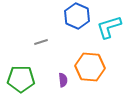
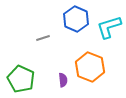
blue hexagon: moved 1 px left, 3 px down
gray line: moved 2 px right, 4 px up
orange hexagon: rotated 16 degrees clockwise
green pentagon: rotated 24 degrees clockwise
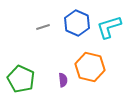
blue hexagon: moved 1 px right, 4 px down
gray line: moved 11 px up
orange hexagon: rotated 8 degrees counterclockwise
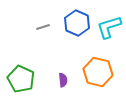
orange hexagon: moved 8 px right, 5 px down
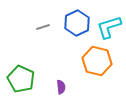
blue hexagon: rotated 10 degrees clockwise
orange hexagon: moved 1 px left, 11 px up
purple semicircle: moved 2 px left, 7 px down
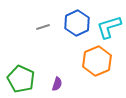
orange hexagon: rotated 24 degrees clockwise
purple semicircle: moved 4 px left, 3 px up; rotated 24 degrees clockwise
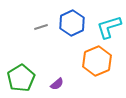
blue hexagon: moved 5 px left
gray line: moved 2 px left
green pentagon: moved 1 px up; rotated 16 degrees clockwise
purple semicircle: rotated 32 degrees clockwise
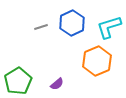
green pentagon: moved 3 px left, 3 px down
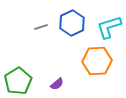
orange hexagon: rotated 20 degrees clockwise
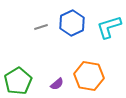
orange hexagon: moved 8 px left, 15 px down; rotated 12 degrees clockwise
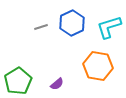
orange hexagon: moved 9 px right, 10 px up
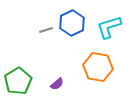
gray line: moved 5 px right, 3 px down
orange hexagon: moved 1 px down
